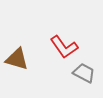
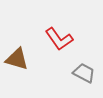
red L-shape: moved 5 px left, 8 px up
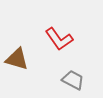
gray trapezoid: moved 11 px left, 7 px down
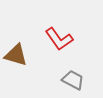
brown triangle: moved 1 px left, 4 px up
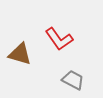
brown triangle: moved 4 px right, 1 px up
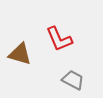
red L-shape: rotated 12 degrees clockwise
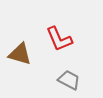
gray trapezoid: moved 4 px left
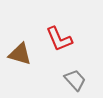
gray trapezoid: moved 6 px right; rotated 20 degrees clockwise
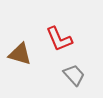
gray trapezoid: moved 1 px left, 5 px up
